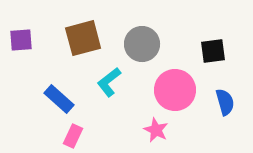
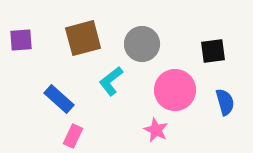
cyan L-shape: moved 2 px right, 1 px up
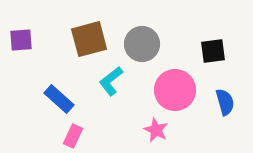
brown square: moved 6 px right, 1 px down
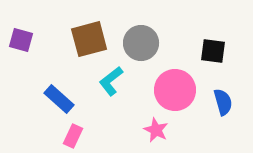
purple square: rotated 20 degrees clockwise
gray circle: moved 1 px left, 1 px up
black square: rotated 16 degrees clockwise
blue semicircle: moved 2 px left
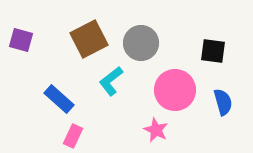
brown square: rotated 12 degrees counterclockwise
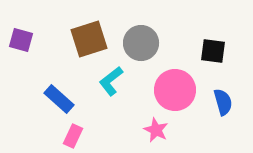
brown square: rotated 9 degrees clockwise
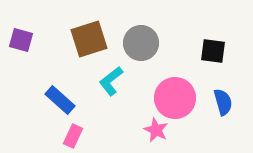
pink circle: moved 8 px down
blue rectangle: moved 1 px right, 1 px down
